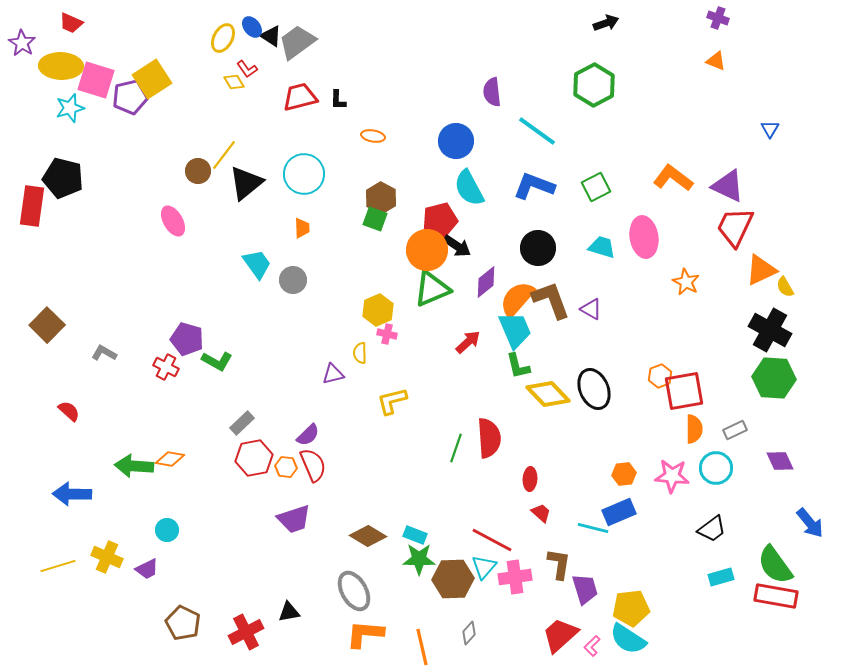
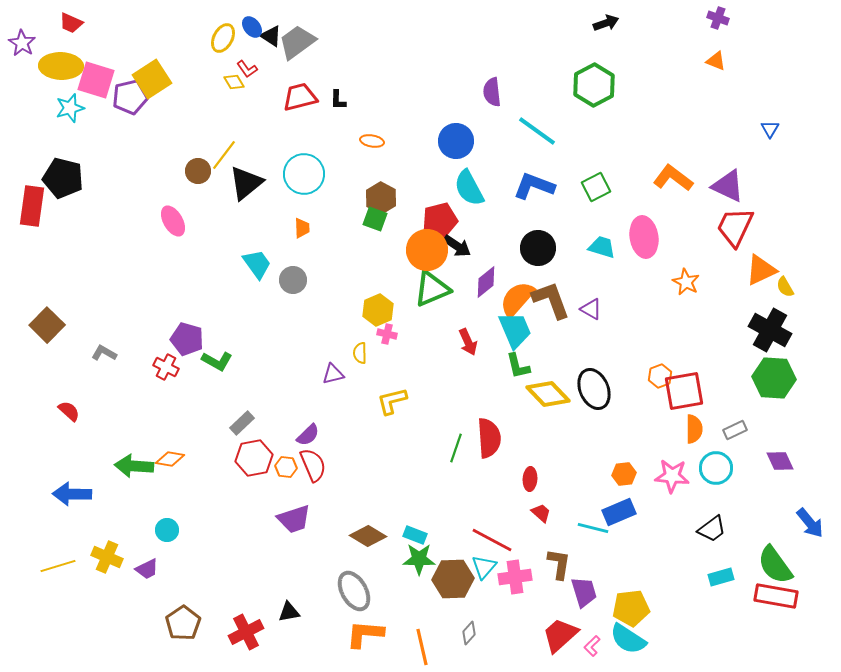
orange ellipse at (373, 136): moved 1 px left, 5 px down
red arrow at (468, 342): rotated 108 degrees clockwise
purple trapezoid at (585, 589): moved 1 px left, 3 px down
brown pentagon at (183, 623): rotated 12 degrees clockwise
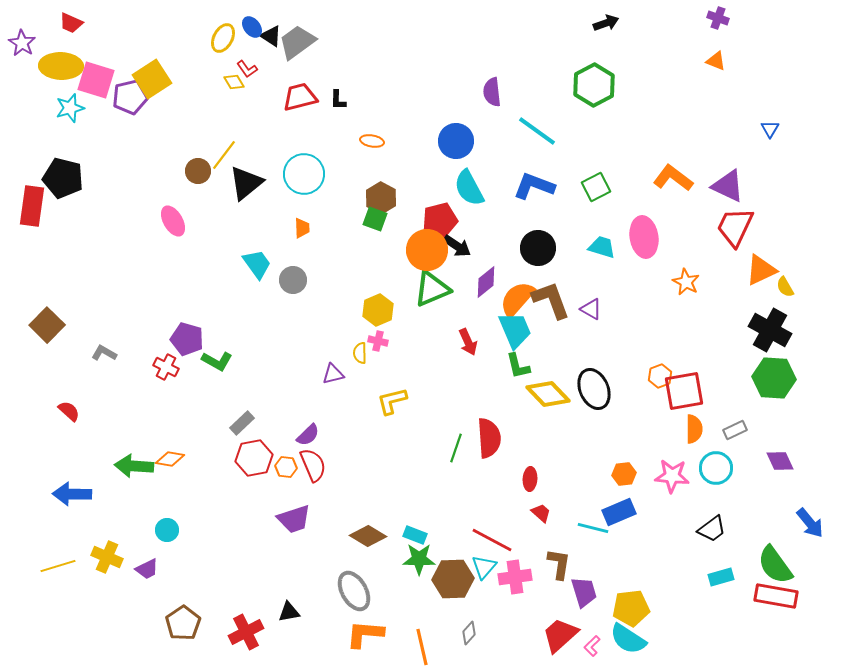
pink cross at (387, 334): moved 9 px left, 7 px down
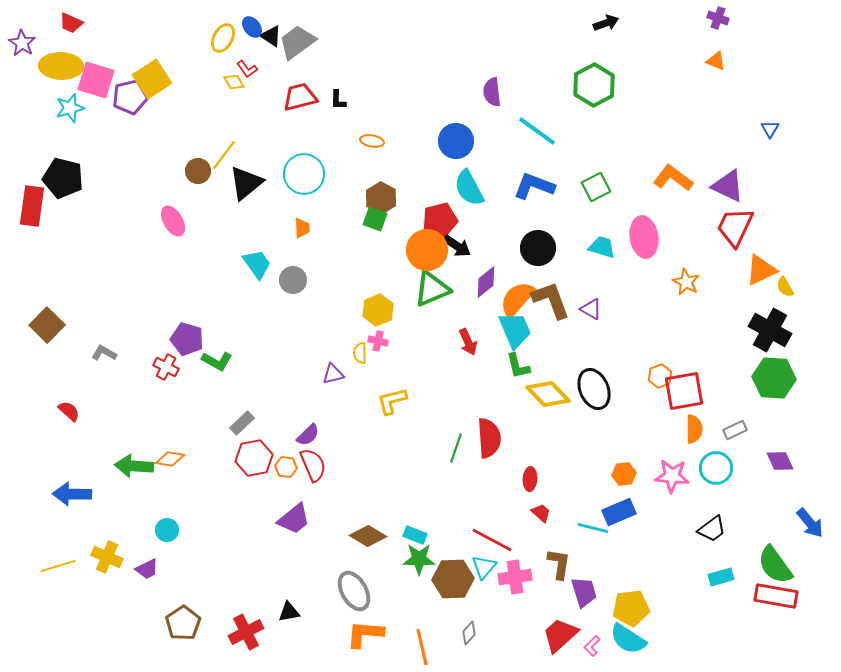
purple trapezoid at (294, 519): rotated 21 degrees counterclockwise
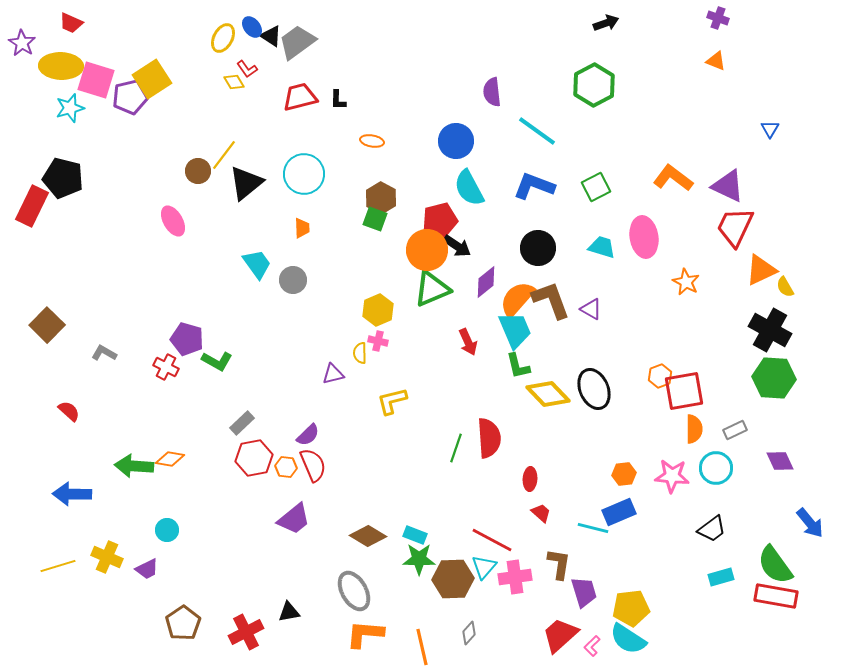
red rectangle at (32, 206): rotated 18 degrees clockwise
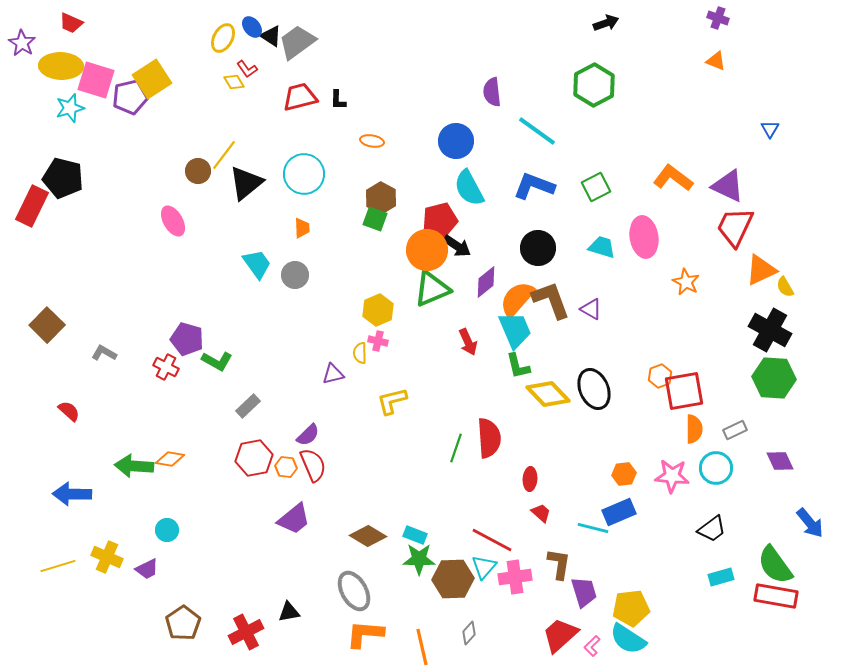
gray circle at (293, 280): moved 2 px right, 5 px up
gray rectangle at (242, 423): moved 6 px right, 17 px up
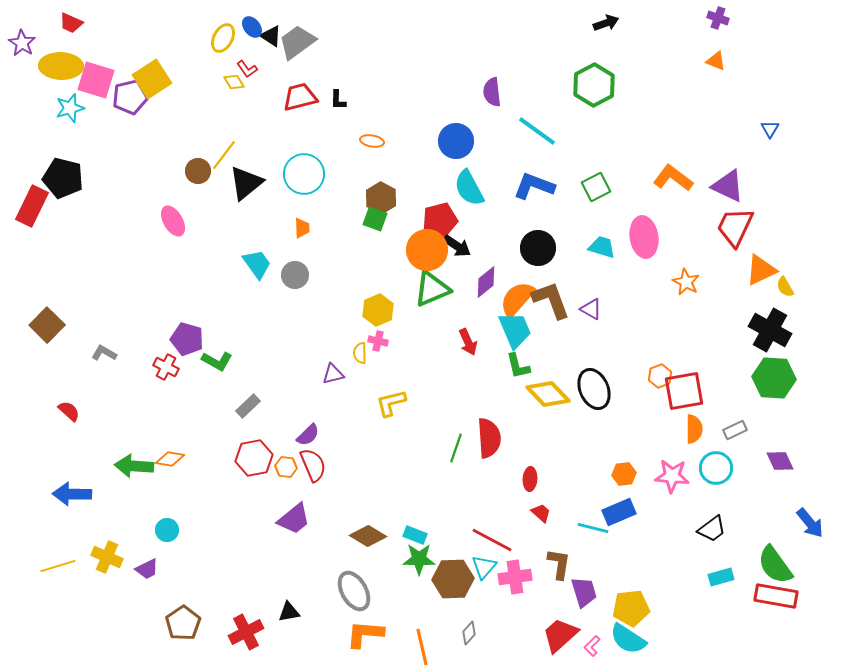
yellow L-shape at (392, 401): moved 1 px left, 2 px down
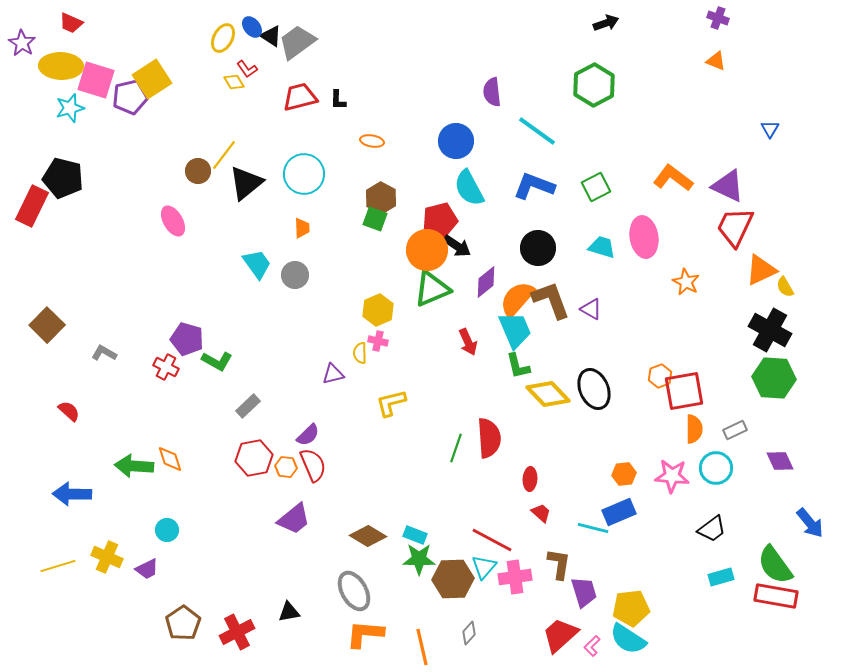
orange diamond at (170, 459): rotated 64 degrees clockwise
red cross at (246, 632): moved 9 px left
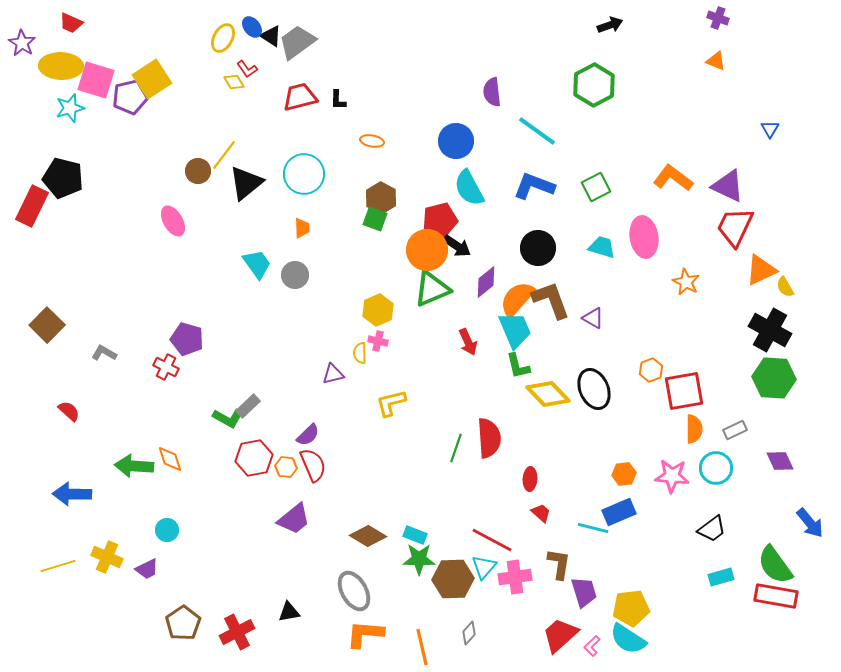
black arrow at (606, 23): moved 4 px right, 2 px down
purple triangle at (591, 309): moved 2 px right, 9 px down
green L-shape at (217, 361): moved 11 px right, 57 px down
orange hexagon at (660, 376): moved 9 px left, 6 px up
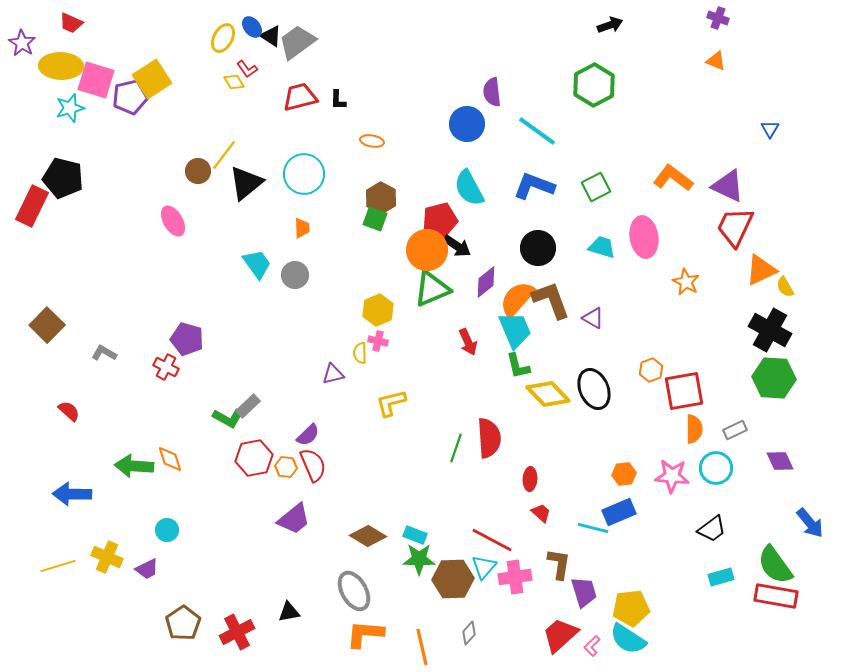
blue circle at (456, 141): moved 11 px right, 17 px up
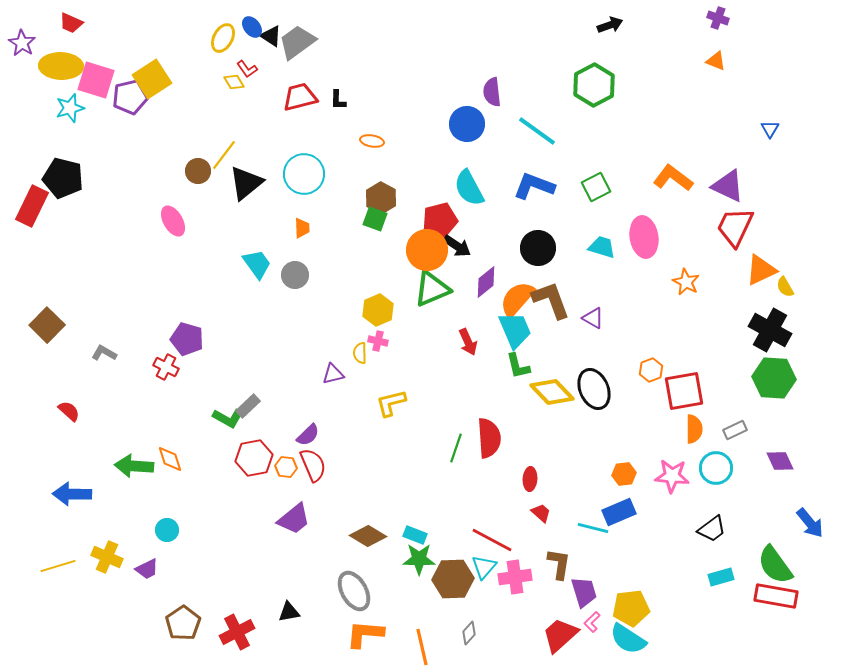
yellow diamond at (548, 394): moved 4 px right, 2 px up
pink L-shape at (592, 646): moved 24 px up
